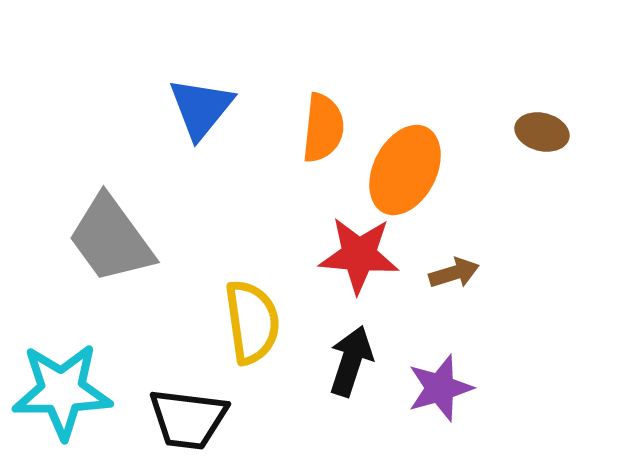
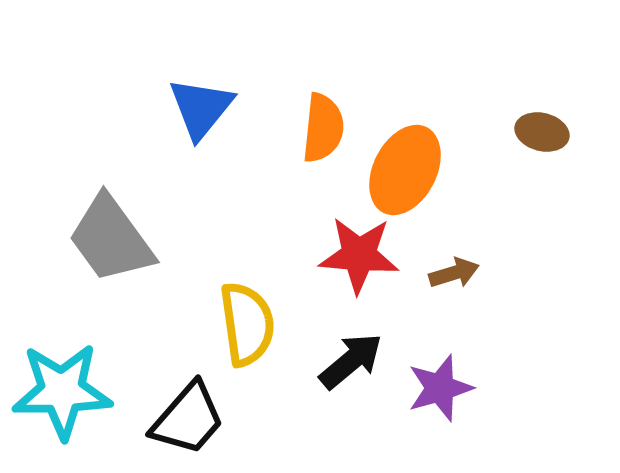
yellow semicircle: moved 5 px left, 2 px down
black arrow: rotated 32 degrees clockwise
black trapezoid: rotated 56 degrees counterclockwise
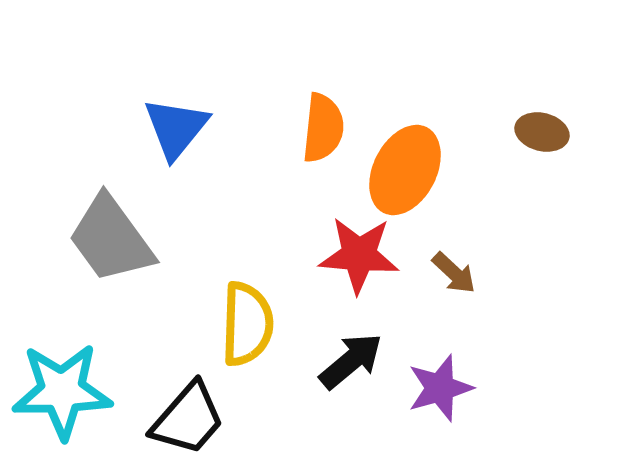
blue triangle: moved 25 px left, 20 px down
brown arrow: rotated 60 degrees clockwise
yellow semicircle: rotated 10 degrees clockwise
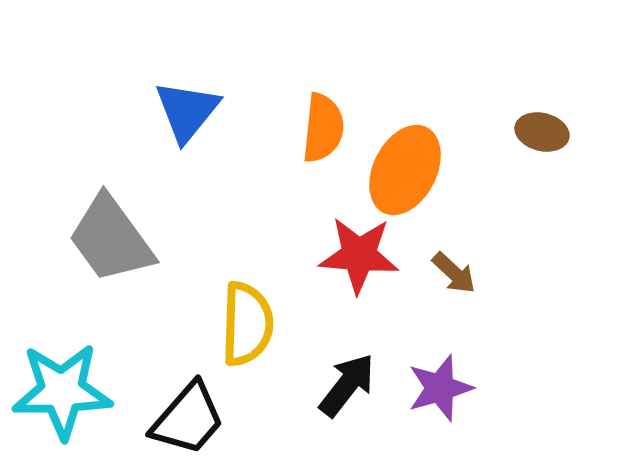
blue triangle: moved 11 px right, 17 px up
black arrow: moved 4 px left, 24 px down; rotated 12 degrees counterclockwise
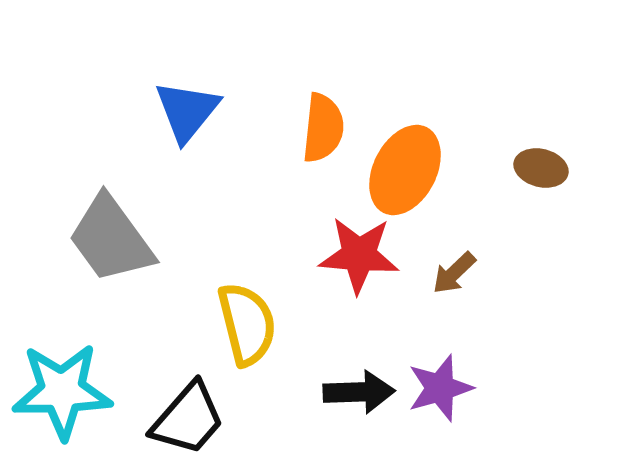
brown ellipse: moved 1 px left, 36 px down
brown arrow: rotated 93 degrees clockwise
yellow semicircle: rotated 16 degrees counterclockwise
black arrow: moved 12 px right, 7 px down; rotated 50 degrees clockwise
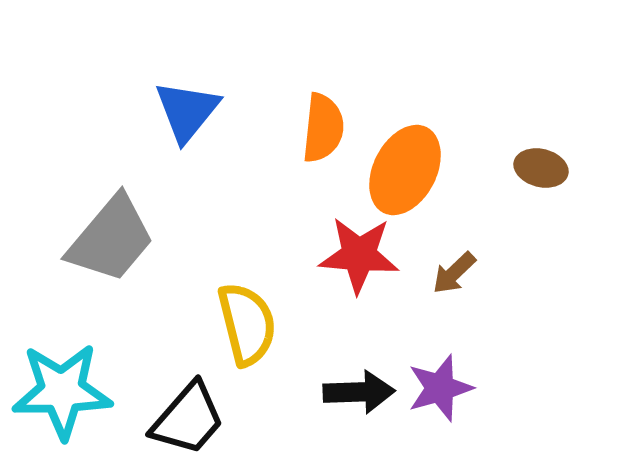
gray trapezoid: rotated 104 degrees counterclockwise
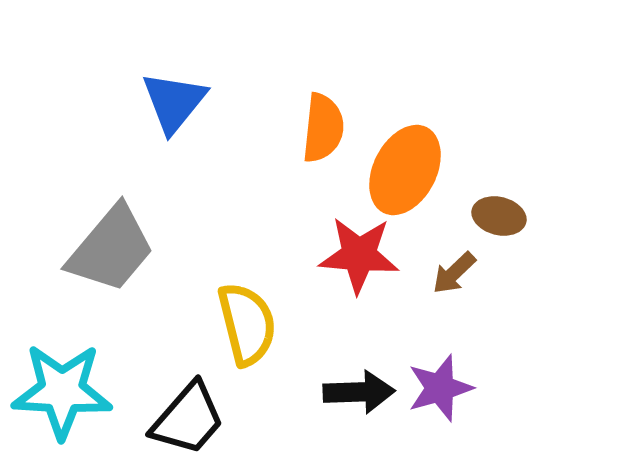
blue triangle: moved 13 px left, 9 px up
brown ellipse: moved 42 px left, 48 px down
gray trapezoid: moved 10 px down
cyan star: rotated 4 degrees clockwise
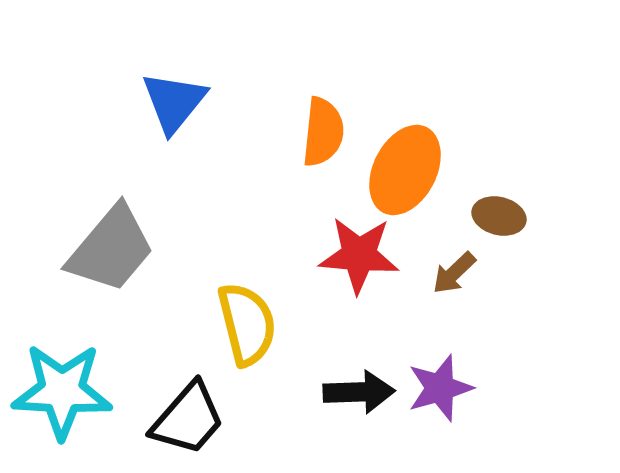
orange semicircle: moved 4 px down
